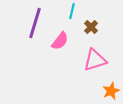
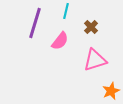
cyan line: moved 6 px left
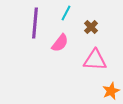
cyan line: moved 2 px down; rotated 14 degrees clockwise
purple line: rotated 12 degrees counterclockwise
pink semicircle: moved 2 px down
pink triangle: rotated 20 degrees clockwise
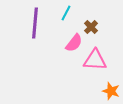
pink semicircle: moved 14 px right
orange star: rotated 30 degrees counterclockwise
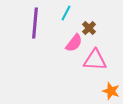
brown cross: moved 2 px left, 1 px down
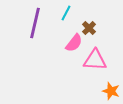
purple line: rotated 8 degrees clockwise
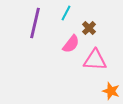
pink semicircle: moved 3 px left, 1 px down
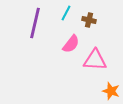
brown cross: moved 8 px up; rotated 32 degrees counterclockwise
